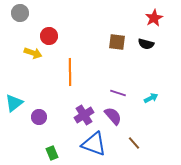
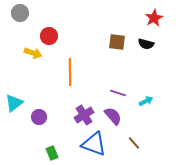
cyan arrow: moved 5 px left, 3 px down
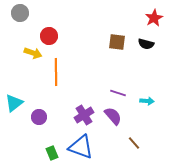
orange line: moved 14 px left
cyan arrow: moved 1 px right; rotated 32 degrees clockwise
blue triangle: moved 13 px left, 3 px down
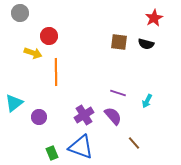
brown square: moved 2 px right
cyan arrow: rotated 112 degrees clockwise
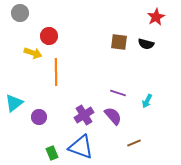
red star: moved 2 px right, 1 px up
brown line: rotated 72 degrees counterclockwise
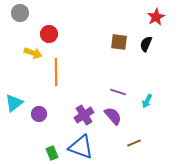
red circle: moved 2 px up
black semicircle: rotated 98 degrees clockwise
purple line: moved 1 px up
purple circle: moved 3 px up
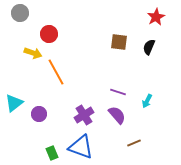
black semicircle: moved 3 px right, 3 px down
orange line: rotated 28 degrees counterclockwise
purple semicircle: moved 4 px right, 1 px up
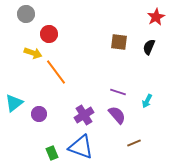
gray circle: moved 6 px right, 1 px down
orange line: rotated 8 degrees counterclockwise
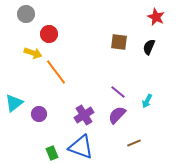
red star: rotated 18 degrees counterclockwise
purple line: rotated 21 degrees clockwise
purple semicircle: rotated 96 degrees counterclockwise
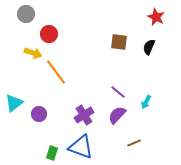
cyan arrow: moved 1 px left, 1 px down
green rectangle: rotated 40 degrees clockwise
